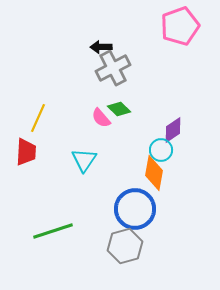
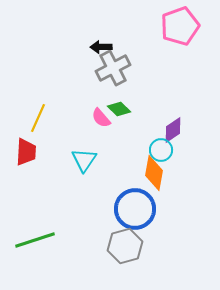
green line: moved 18 px left, 9 px down
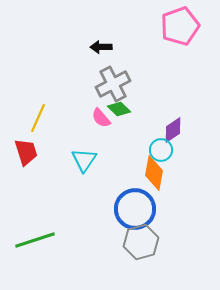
gray cross: moved 16 px down
red trapezoid: rotated 20 degrees counterclockwise
gray hexagon: moved 16 px right, 4 px up
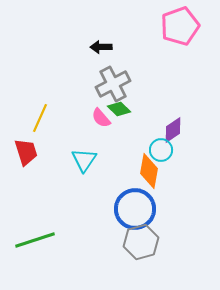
yellow line: moved 2 px right
orange diamond: moved 5 px left, 2 px up
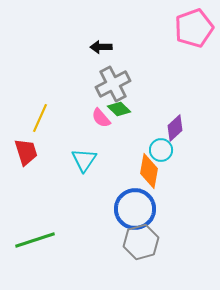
pink pentagon: moved 14 px right, 2 px down
purple diamond: moved 2 px right, 2 px up; rotated 8 degrees counterclockwise
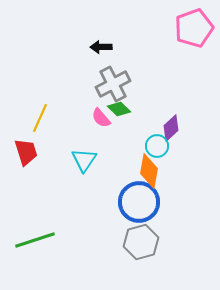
purple diamond: moved 4 px left
cyan circle: moved 4 px left, 4 px up
blue circle: moved 4 px right, 7 px up
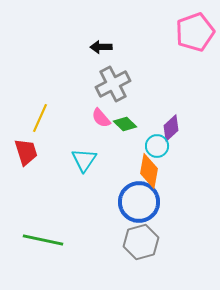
pink pentagon: moved 1 px right, 4 px down
green diamond: moved 6 px right, 15 px down
green line: moved 8 px right; rotated 30 degrees clockwise
